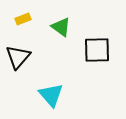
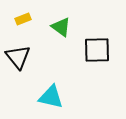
black triangle: rotated 20 degrees counterclockwise
cyan triangle: moved 2 px down; rotated 36 degrees counterclockwise
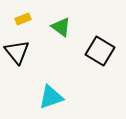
black square: moved 3 px right, 1 px down; rotated 32 degrees clockwise
black triangle: moved 1 px left, 5 px up
cyan triangle: rotated 32 degrees counterclockwise
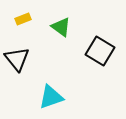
black triangle: moved 7 px down
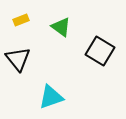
yellow rectangle: moved 2 px left, 1 px down
black triangle: moved 1 px right
